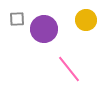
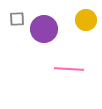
pink line: rotated 48 degrees counterclockwise
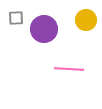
gray square: moved 1 px left, 1 px up
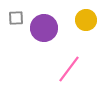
purple circle: moved 1 px up
pink line: rotated 56 degrees counterclockwise
